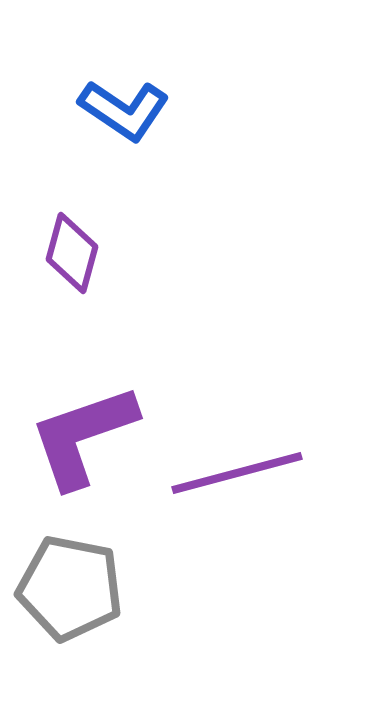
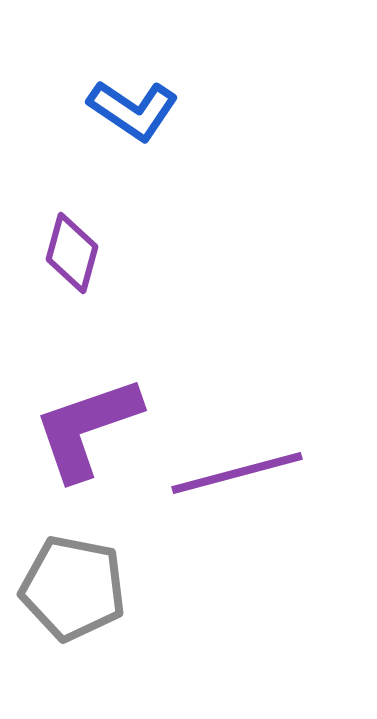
blue L-shape: moved 9 px right
purple L-shape: moved 4 px right, 8 px up
gray pentagon: moved 3 px right
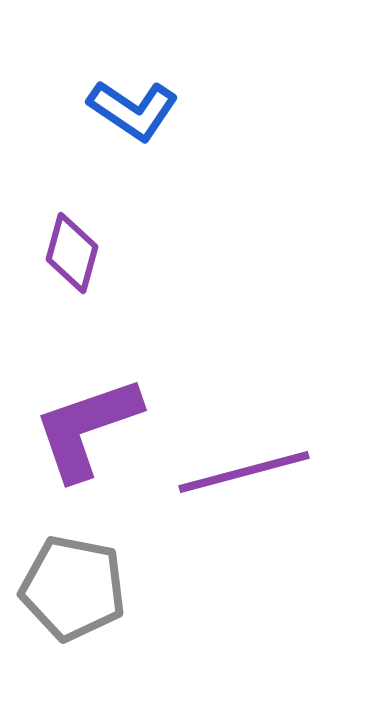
purple line: moved 7 px right, 1 px up
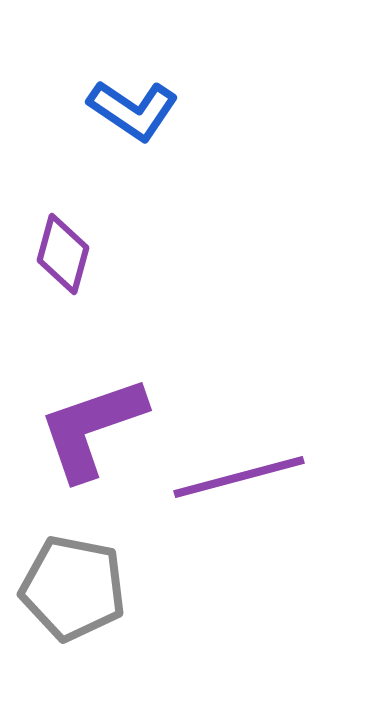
purple diamond: moved 9 px left, 1 px down
purple L-shape: moved 5 px right
purple line: moved 5 px left, 5 px down
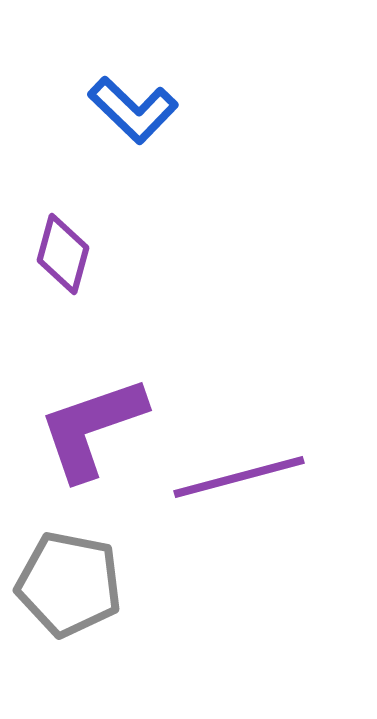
blue L-shape: rotated 10 degrees clockwise
gray pentagon: moved 4 px left, 4 px up
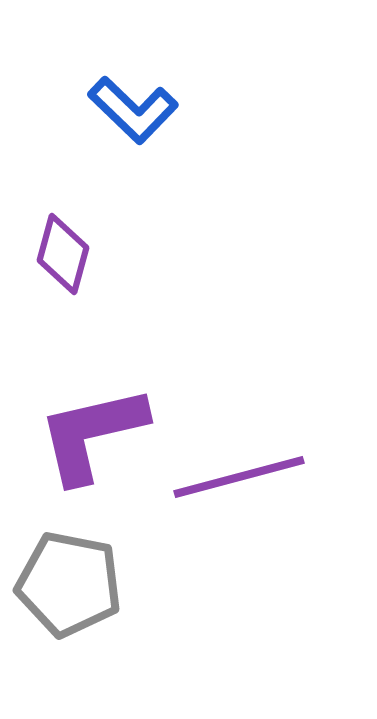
purple L-shape: moved 6 px down; rotated 6 degrees clockwise
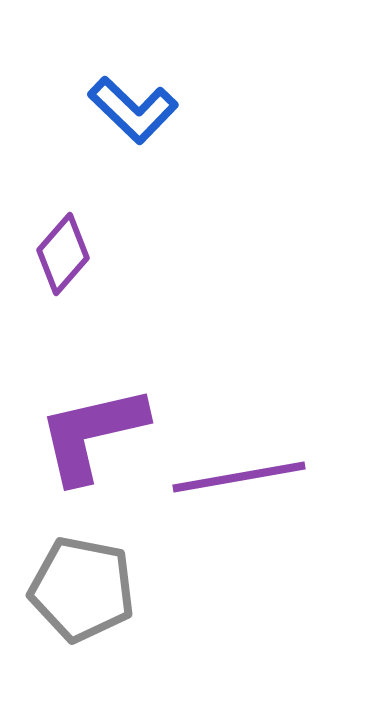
purple diamond: rotated 26 degrees clockwise
purple line: rotated 5 degrees clockwise
gray pentagon: moved 13 px right, 5 px down
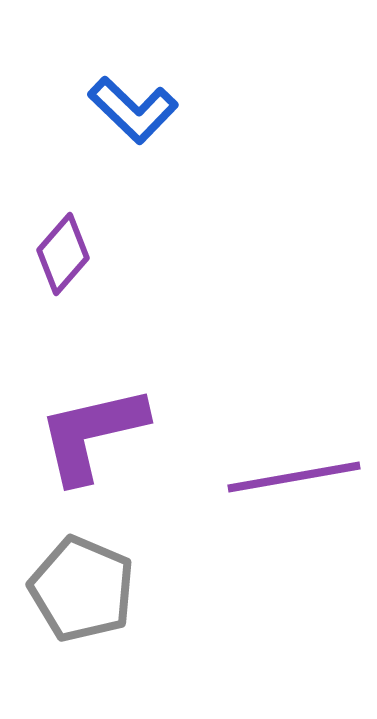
purple line: moved 55 px right
gray pentagon: rotated 12 degrees clockwise
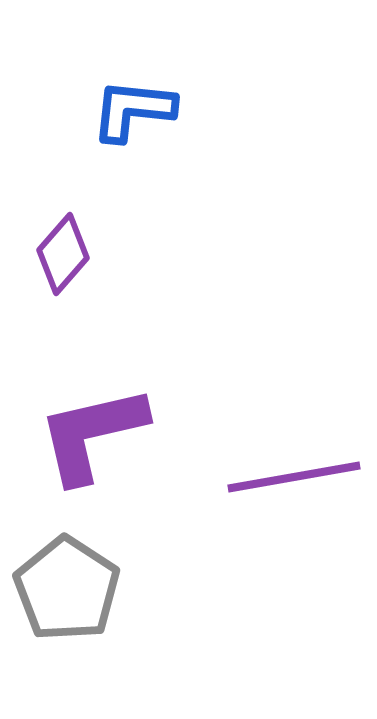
blue L-shape: rotated 142 degrees clockwise
gray pentagon: moved 15 px left; rotated 10 degrees clockwise
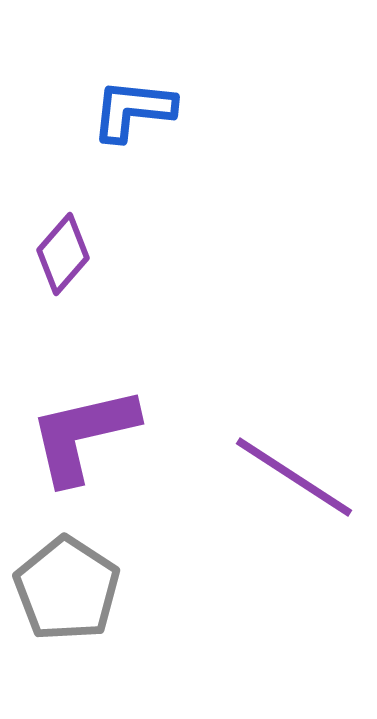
purple L-shape: moved 9 px left, 1 px down
purple line: rotated 43 degrees clockwise
